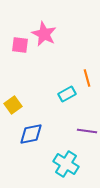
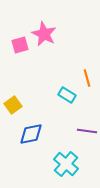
pink square: rotated 24 degrees counterclockwise
cyan rectangle: moved 1 px down; rotated 60 degrees clockwise
cyan cross: rotated 10 degrees clockwise
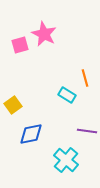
orange line: moved 2 px left
cyan cross: moved 4 px up
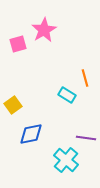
pink star: moved 4 px up; rotated 15 degrees clockwise
pink square: moved 2 px left, 1 px up
purple line: moved 1 px left, 7 px down
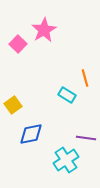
pink square: rotated 30 degrees counterclockwise
cyan cross: rotated 15 degrees clockwise
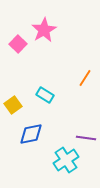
orange line: rotated 48 degrees clockwise
cyan rectangle: moved 22 px left
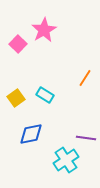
yellow square: moved 3 px right, 7 px up
